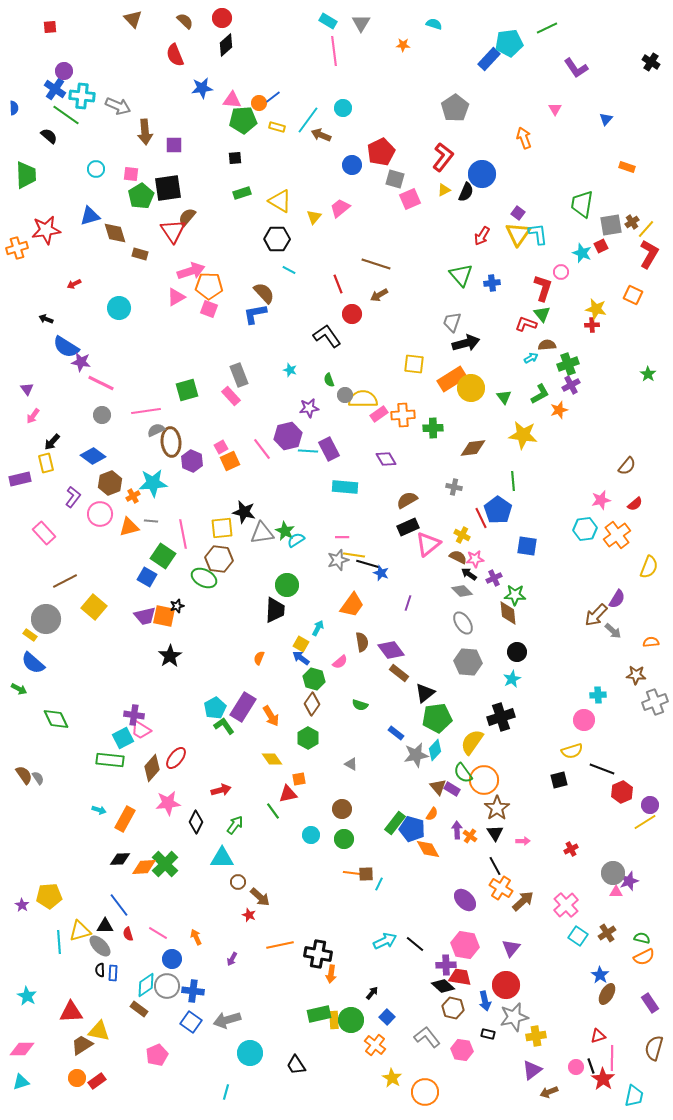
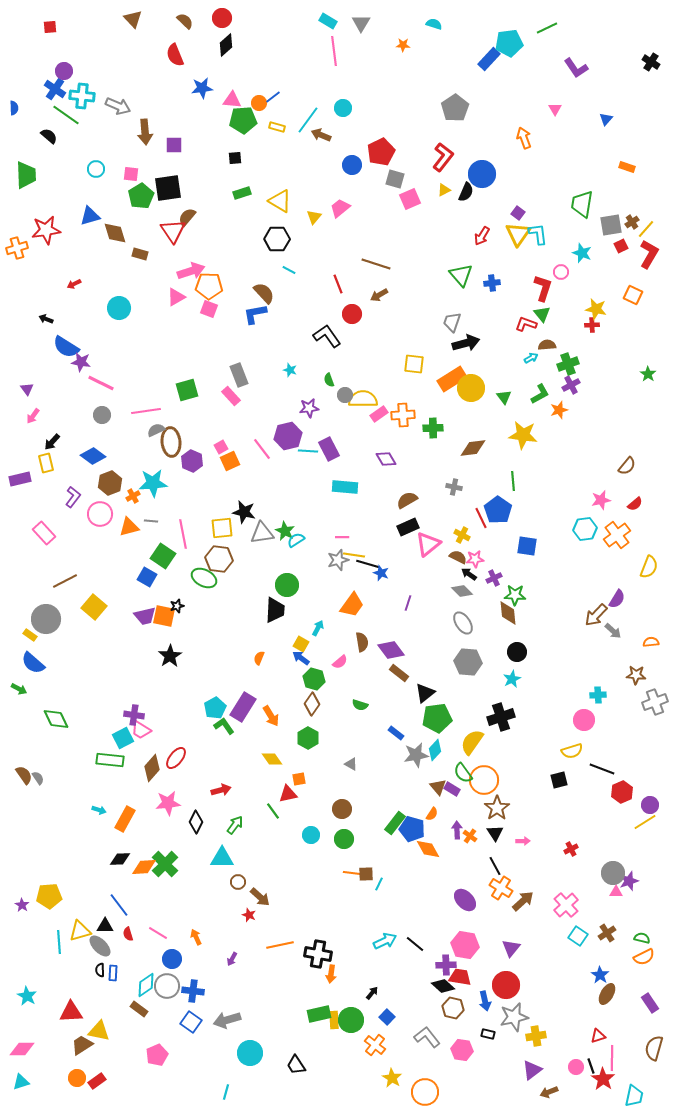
red square at (601, 246): moved 20 px right
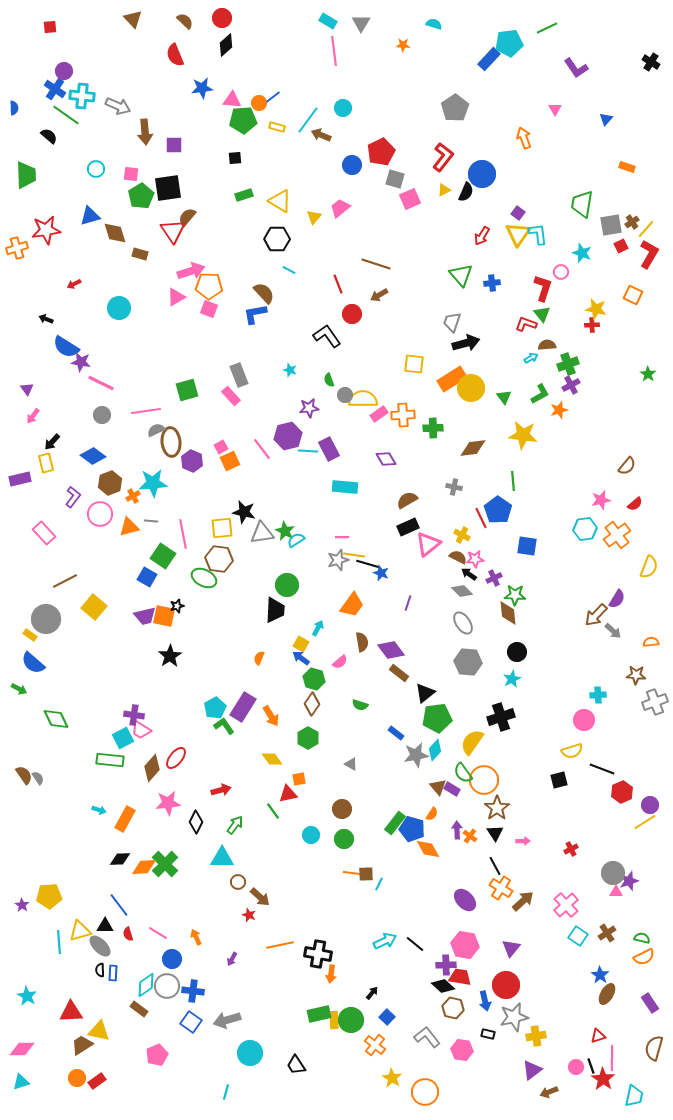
green rectangle at (242, 193): moved 2 px right, 2 px down
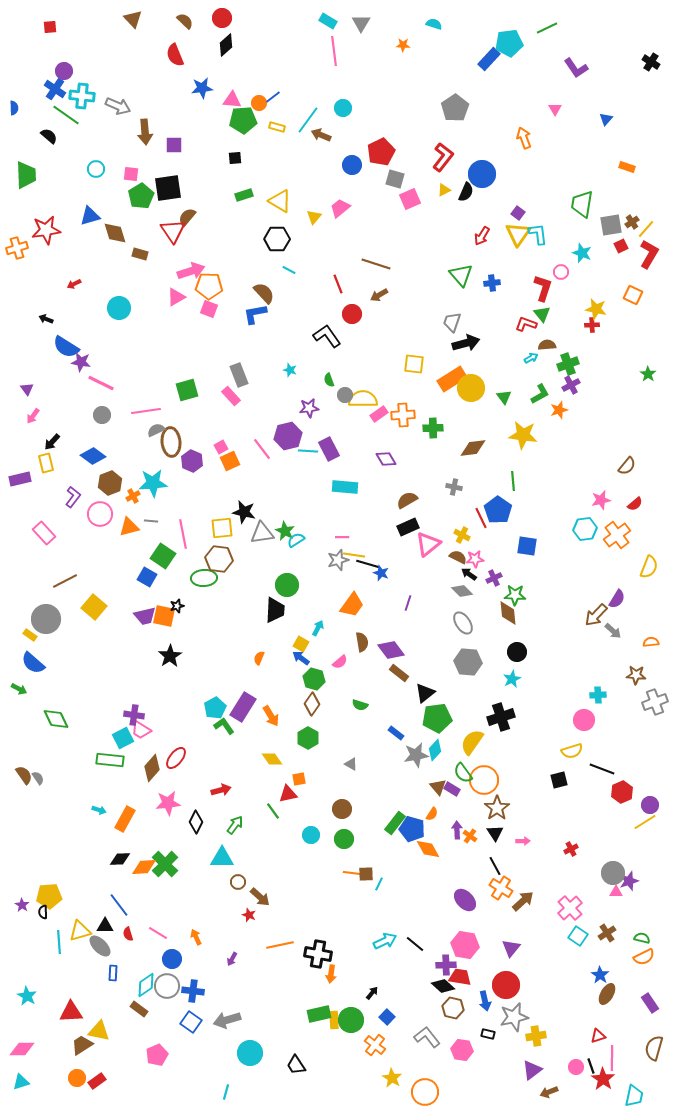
green ellipse at (204, 578): rotated 30 degrees counterclockwise
pink cross at (566, 905): moved 4 px right, 3 px down
black semicircle at (100, 970): moved 57 px left, 58 px up
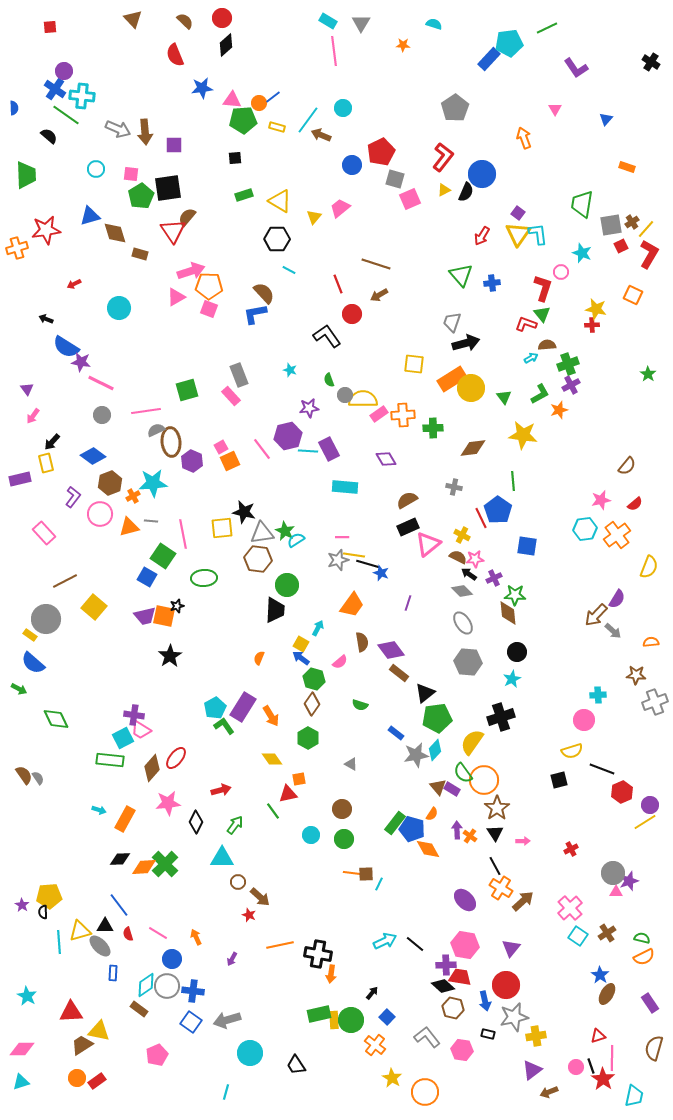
gray arrow at (118, 106): moved 23 px down
brown hexagon at (219, 559): moved 39 px right
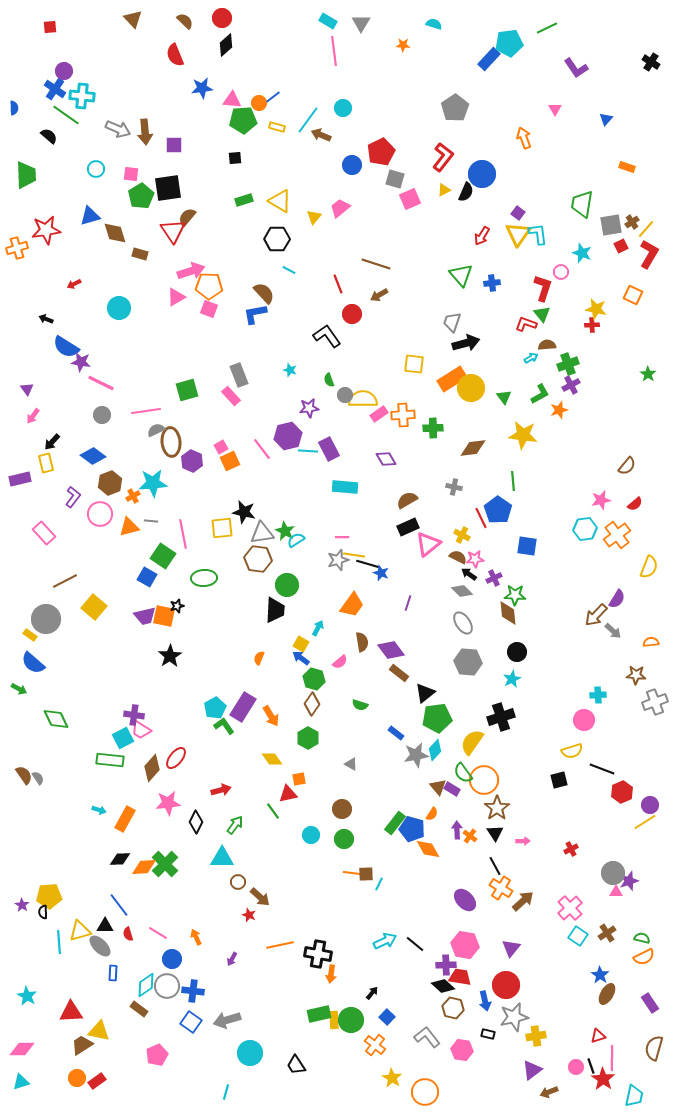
green rectangle at (244, 195): moved 5 px down
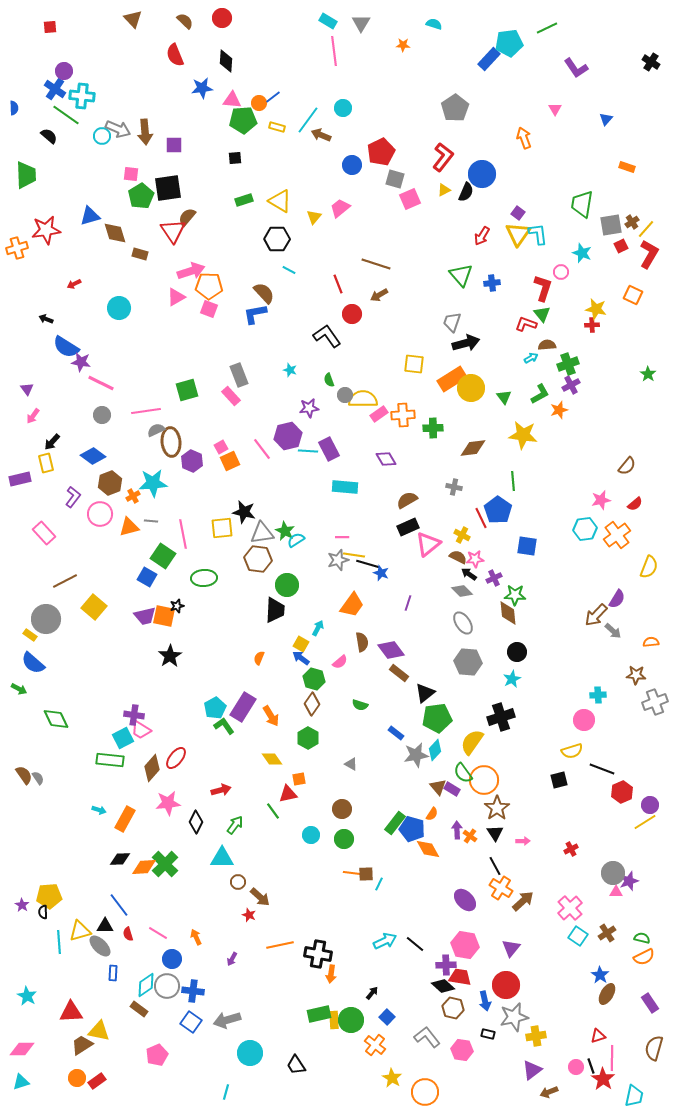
black diamond at (226, 45): moved 16 px down; rotated 45 degrees counterclockwise
cyan circle at (96, 169): moved 6 px right, 33 px up
